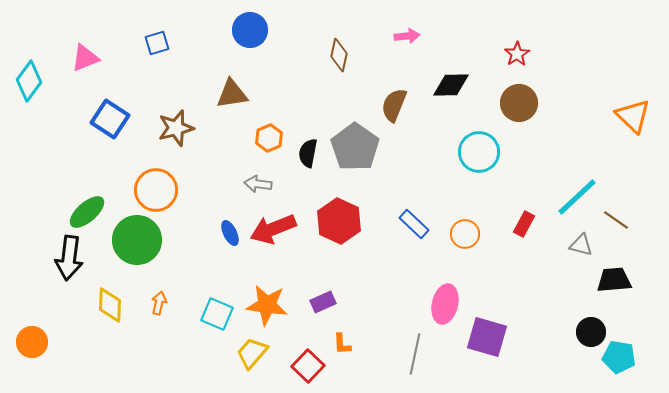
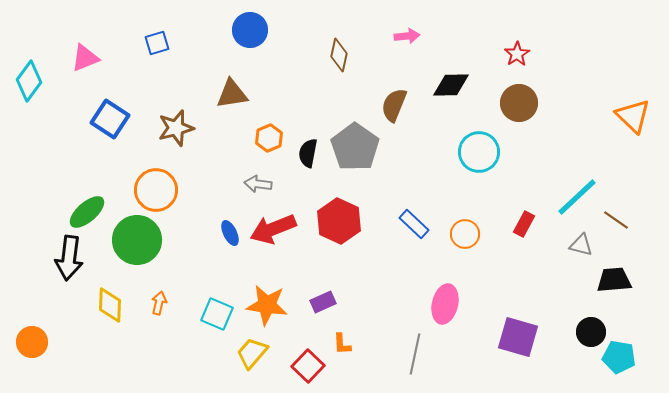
purple square at (487, 337): moved 31 px right
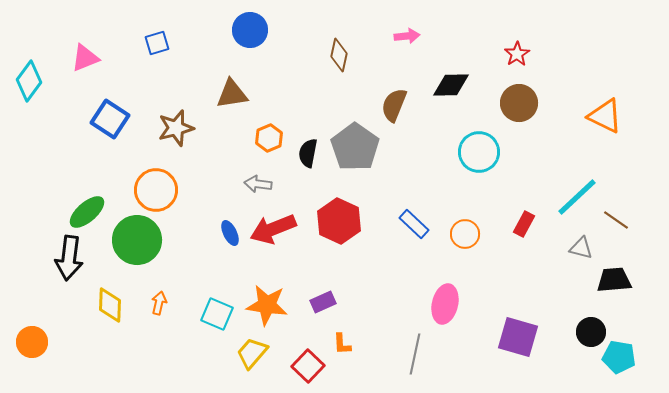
orange triangle at (633, 116): moved 28 px left; rotated 18 degrees counterclockwise
gray triangle at (581, 245): moved 3 px down
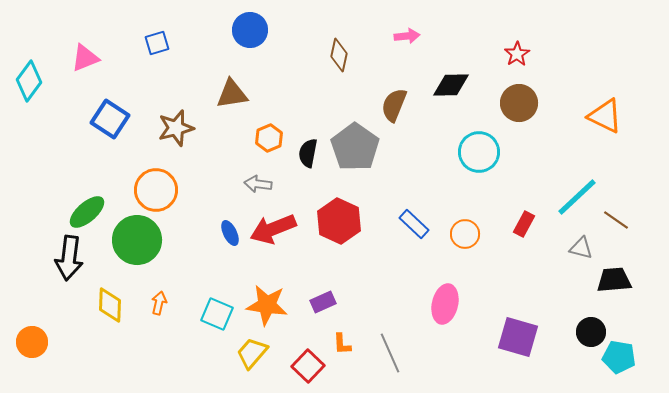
gray line at (415, 354): moved 25 px left, 1 px up; rotated 36 degrees counterclockwise
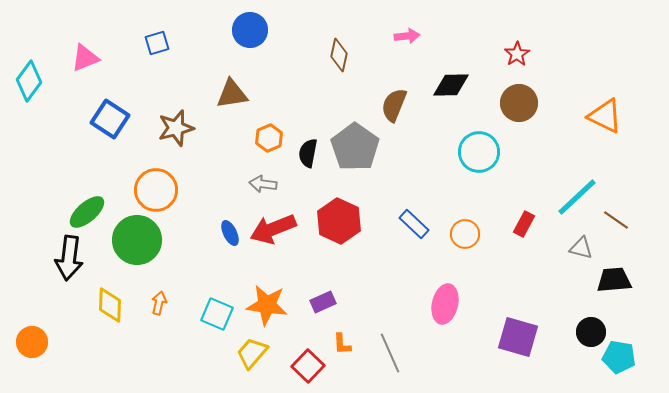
gray arrow at (258, 184): moved 5 px right
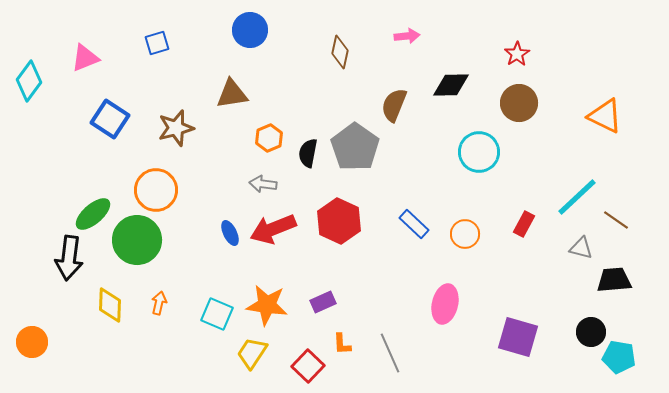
brown diamond at (339, 55): moved 1 px right, 3 px up
green ellipse at (87, 212): moved 6 px right, 2 px down
yellow trapezoid at (252, 353): rotated 8 degrees counterclockwise
